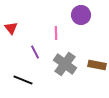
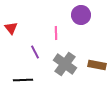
black line: rotated 24 degrees counterclockwise
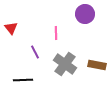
purple circle: moved 4 px right, 1 px up
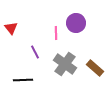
purple circle: moved 9 px left, 9 px down
brown rectangle: moved 2 px left, 3 px down; rotated 30 degrees clockwise
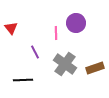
brown rectangle: rotated 60 degrees counterclockwise
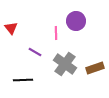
purple circle: moved 2 px up
purple line: rotated 32 degrees counterclockwise
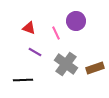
red triangle: moved 18 px right; rotated 32 degrees counterclockwise
pink line: rotated 24 degrees counterclockwise
gray cross: moved 1 px right
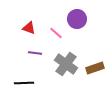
purple circle: moved 1 px right, 2 px up
pink line: rotated 24 degrees counterclockwise
purple line: moved 1 px down; rotated 24 degrees counterclockwise
black line: moved 1 px right, 3 px down
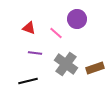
black line: moved 4 px right, 2 px up; rotated 12 degrees counterclockwise
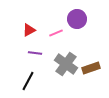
red triangle: moved 2 px down; rotated 48 degrees counterclockwise
pink line: rotated 64 degrees counterclockwise
brown rectangle: moved 4 px left
black line: rotated 48 degrees counterclockwise
